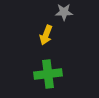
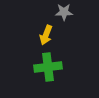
green cross: moved 7 px up
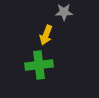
green cross: moved 9 px left, 2 px up
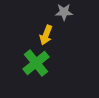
green cross: moved 3 px left, 2 px up; rotated 32 degrees counterclockwise
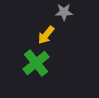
yellow arrow: rotated 18 degrees clockwise
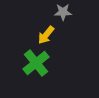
gray star: moved 1 px left
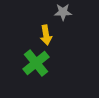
yellow arrow: rotated 48 degrees counterclockwise
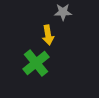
yellow arrow: moved 2 px right
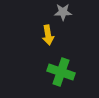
green cross: moved 25 px right, 9 px down; rotated 32 degrees counterclockwise
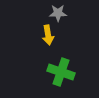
gray star: moved 5 px left, 1 px down
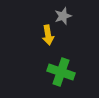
gray star: moved 5 px right, 3 px down; rotated 18 degrees counterclockwise
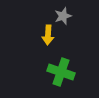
yellow arrow: rotated 12 degrees clockwise
